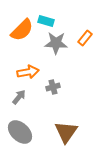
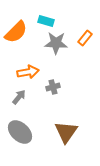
orange semicircle: moved 6 px left, 2 px down
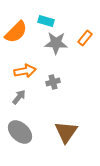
orange arrow: moved 3 px left, 1 px up
gray cross: moved 5 px up
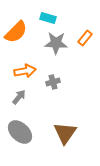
cyan rectangle: moved 2 px right, 3 px up
brown triangle: moved 1 px left, 1 px down
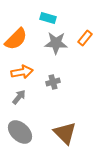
orange semicircle: moved 7 px down
orange arrow: moved 3 px left, 1 px down
brown triangle: rotated 20 degrees counterclockwise
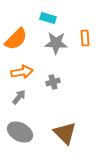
orange rectangle: rotated 42 degrees counterclockwise
gray ellipse: rotated 15 degrees counterclockwise
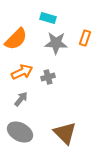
orange rectangle: rotated 21 degrees clockwise
orange arrow: rotated 15 degrees counterclockwise
gray cross: moved 5 px left, 5 px up
gray arrow: moved 2 px right, 2 px down
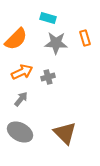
orange rectangle: rotated 35 degrees counterclockwise
